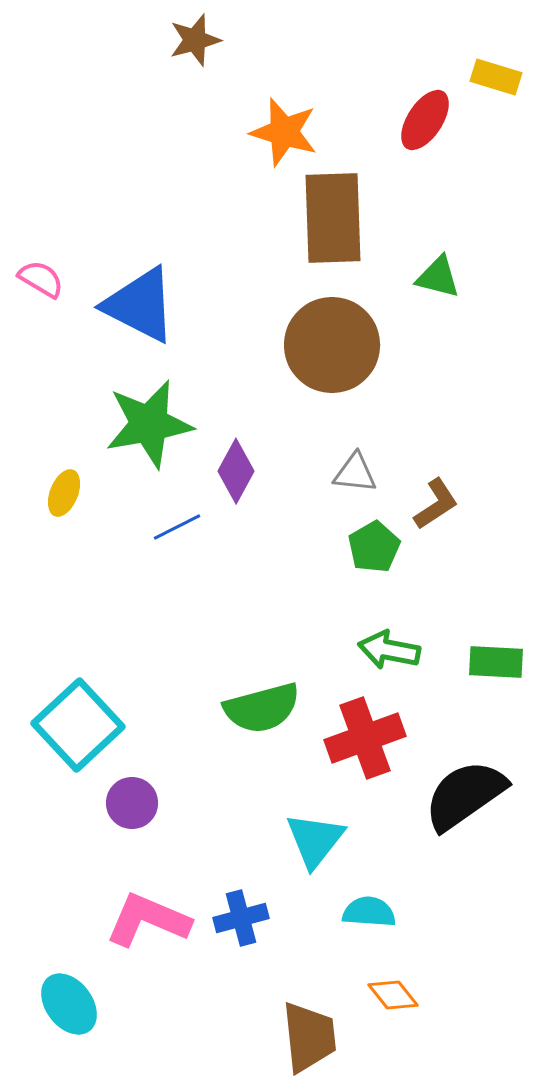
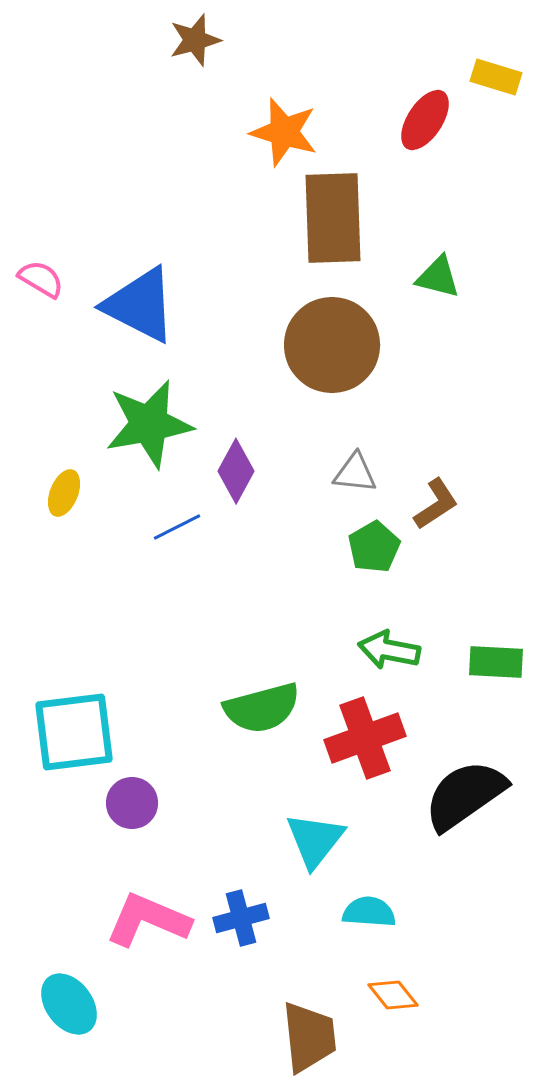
cyan square: moved 4 px left, 7 px down; rotated 36 degrees clockwise
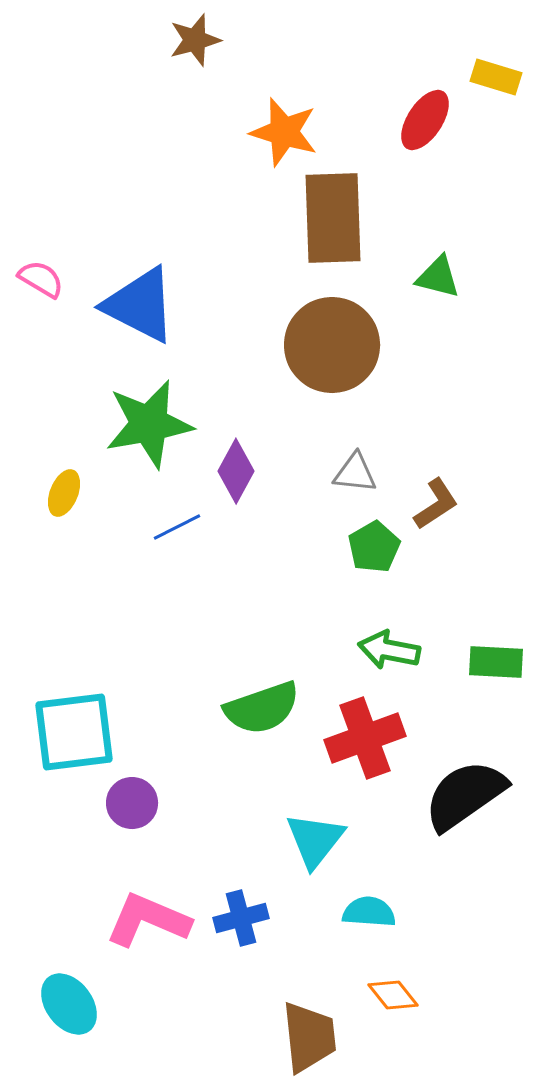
green semicircle: rotated 4 degrees counterclockwise
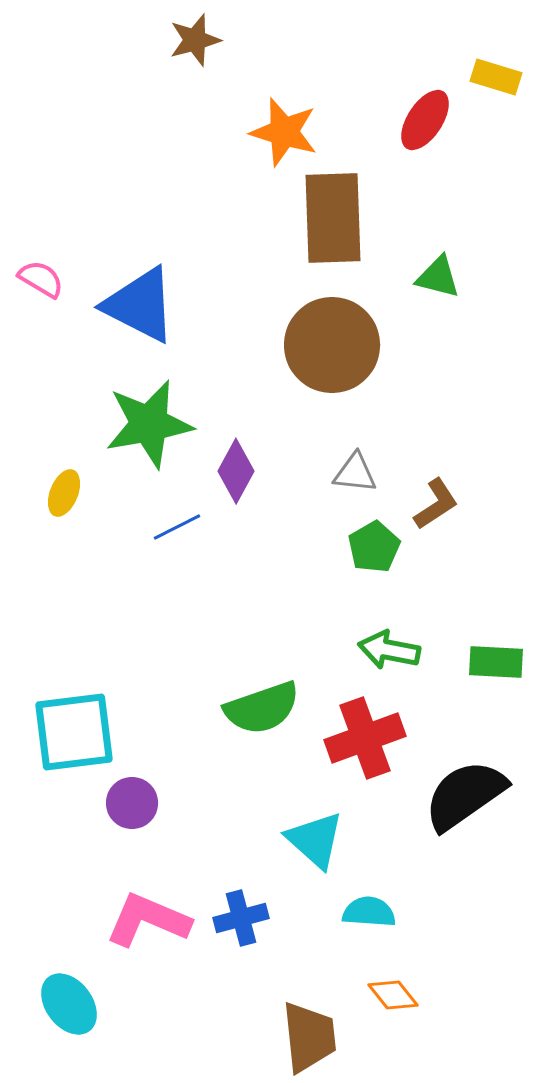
cyan triangle: rotated 26 degrees counterclockwise
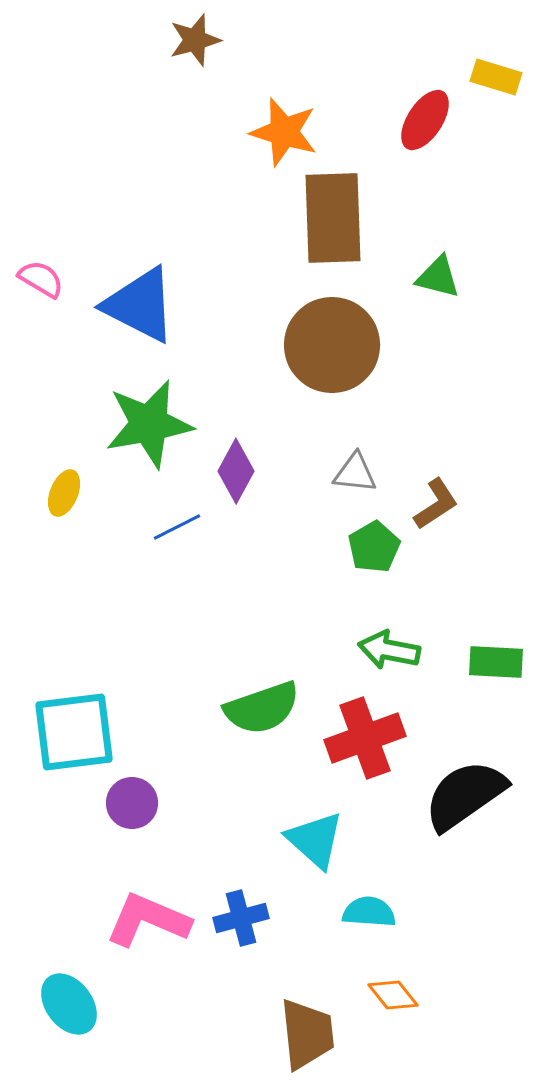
brown trapezoid: moved 2 px left, 3 px up
